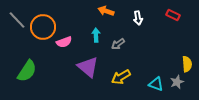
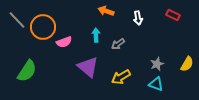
yellow semicircle: rotated 35 degrees clockwise
gray star: moved 20 px left, 18 px up
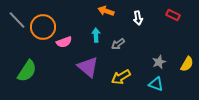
gray star: moved 2 px right, 2 px up
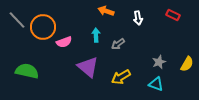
green semicircle: rotated 110 degrees counterclockwise
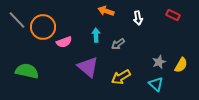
yellow semicircle: moved 6 px left, 1 px down
cyan triangle: rotated 21 degrees clockwise
